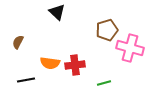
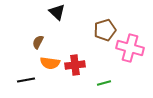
brown pentagon: moved 2 px left
brown semicircle: moved 20 px right
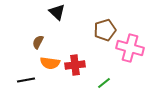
green line: rotated 24 degrees counterclockwise
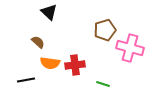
black triangle: moved 8 px left
brown semicircle: rotated 104 degrees clockwise
green line: moved 1 px left, 1 px down; rotated 56 degrees clockwise
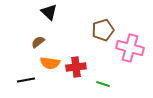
brown pentagon: moved 2 px left
brown semicircle: rotated 80 degrees counterclockwise
red cross: moved 1 px right, 2 px down
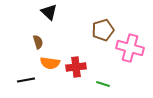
brown semicircle: rotated 112 degrees clockwise
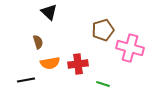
orange semicircle: rotated 18 degrees counterclockwise
red cross: moved 2 px right, 3 px up
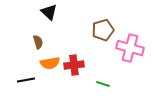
red cross: moved 4 px left, 1 px down
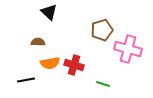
brown pentagon: moved 1 px left
brown semicircle: rotated 72 degrees counterclockwise
pink cross: moved 2 px left, 1 px down
red cross: rotated 24 degrees clockwise
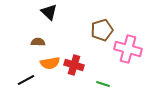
black line: rotated 18 degrees counterclockwise
